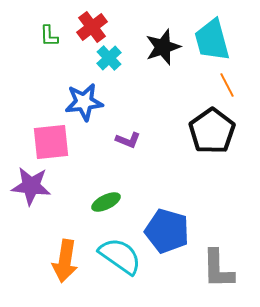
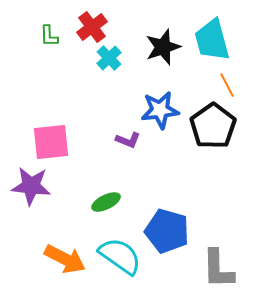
blue star: moved 76 px right, 8 px down
black pentagon: moved 1 px right, 5 px up
orange arrow: moved 2 px up; rotated 72 degrees counterclockwise
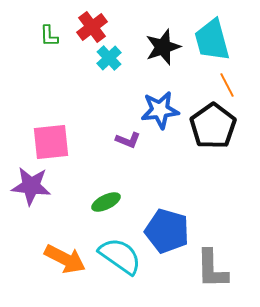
gray L-shape: moved 6 px left
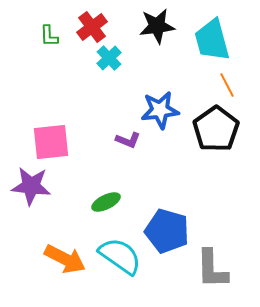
black star: moved 6 px left, 21 px up; rotated 12 degrees clockwise
black pentagon: moved 3 px right, 3 px down
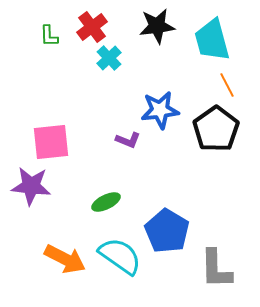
blue pentagon: rotated 15 degrees clockwise
gray L-shape: moved 4 px right
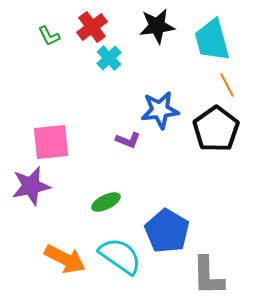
green L-shape: rotated 25 degrees counterclockwise
purple star: rotated 18 degrees counterclockwise
gray L-shape: moved 8 px left, 7 px down
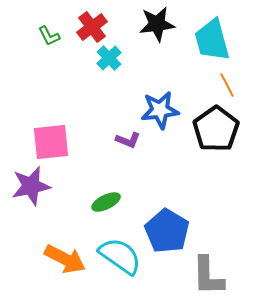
black star: moved 2 px up
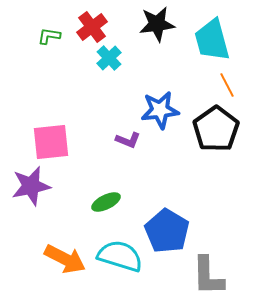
green L-shape: rotated 125 degrees clockwise
cyan semicircle: rotated 18 degrees counterclockwise
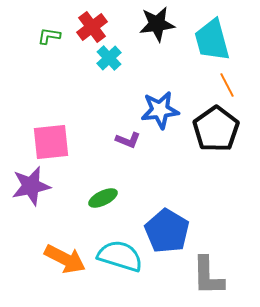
green ellipse: moved 3 px left, 4 px up
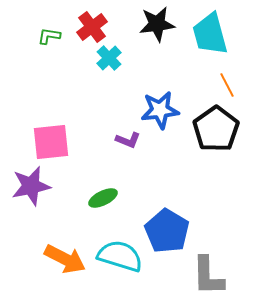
cyan trapezoid: moved 2 px left, 6 px up
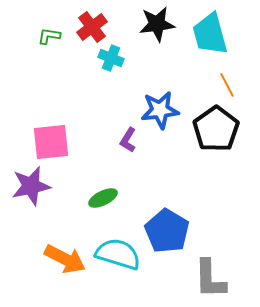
cyan cross: moved 2 px right; rotated 25 degrees counterclockwise
purple L-shape: rotated 100 degrees clockwise
cyan semicircle: moved 2 px left, 2 px up
gray L-shape: moved 2 px right, 3 px down
